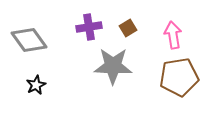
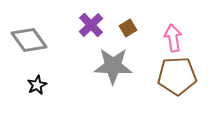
purple cross: moved 2 px right, 2 px up; rotated 35 degrees counterclockwise
pink arrow: moved 3 px down
brown pentagon: moved 2 px left, 1 px up; rotated 6 degrees clockwise
black star: moved 1 px right
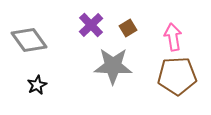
pink arrow: moved 1 px up
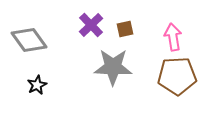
brown square: moved 3 px left, 1 px down; rotated 18 degrees clockwise
gray star: moved 1 px down
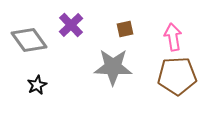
purple cross: moved 20 px left
